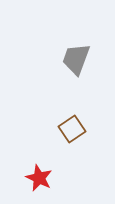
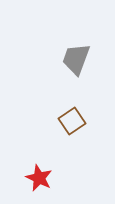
brown square: moved 8 px up
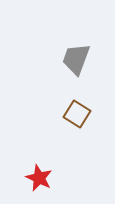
brown square: moved 5 px right, 7 px up; rotated 24 degrees counterclockwise
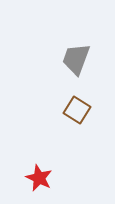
brown square: moved 4 px up
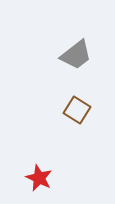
gray trapezoid: moved 4 px up; rotated 148 degrees counterclockwise
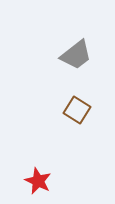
red star: moved 1 px left, 3 px down
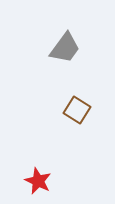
gray trapezoid: moved 11 px left, 7 px up; rotated 16 degrees counterclockwise
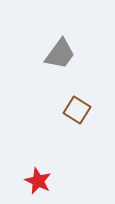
gray trapezoid: moved 5 px left, 6 px down
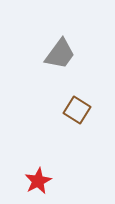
red star: rotated 20 degrees clockwise
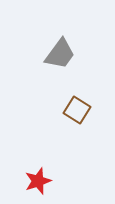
red star: rotated 8 degrees clockwise
